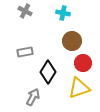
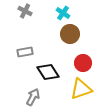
cyan cross: rotated 24 degrees clockwise
brown circle: moved 2 px left, 7 px up
black diamond: rotated 65 degrees counterclockwise
yellow triangle: moved 2 px right, 1 px down
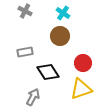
brown circle: moved 10 px left, 2 px down
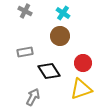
black diamond: moved 1 px right, 1 px up
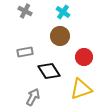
cyan cross: moved 1 px up
red circle: moved 1 px right, 6 px up
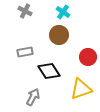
brown circle: moved 1 px left, 1 px up
red circle: moved 4 px right
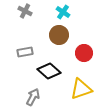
red circle: moved 4 px left, 4 px up
black diamond: rotated 15 degrees counterclockwise
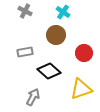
brown circle: moved 3 px left
